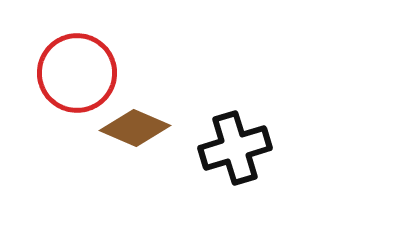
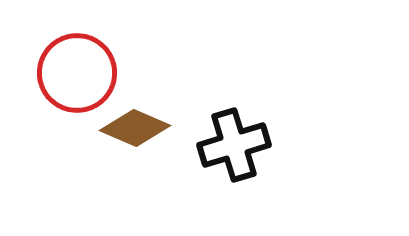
black cross: moved 1 px left, 3 px up
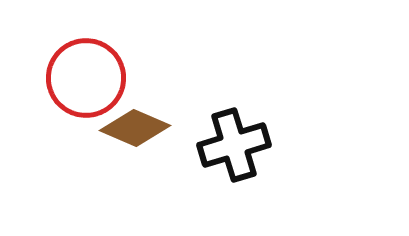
red circle: moved 9 px right, 5 px down
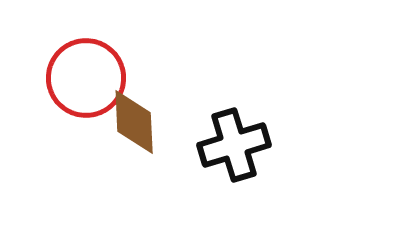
brown diamond: moved 1 px left, 6 px up; rotated 64 degrees clockwise
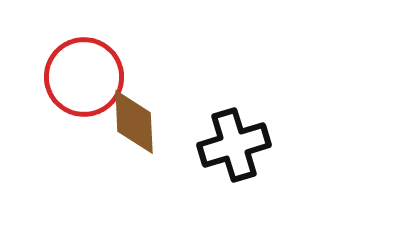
red circle: moved 2 px left, 1 px up
